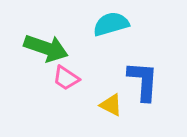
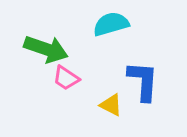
green arrow: moved 1 px down
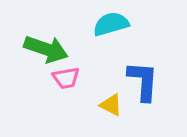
pink trapezoid: rotated 44 degrees counterclockwise
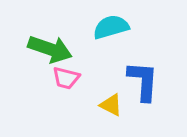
cyan semicircle: moved 3 px down
green arrow: moved 4 px right
pink trapezoid: rotated 24 degrees clockwise
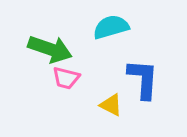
blue L-shape: moved 2 px up
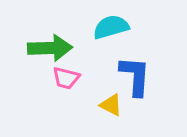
green arrow: moved 1 px up; rotated 21 degrees counterclockwise
blue L-shape: moved 8 px left, 3 px up
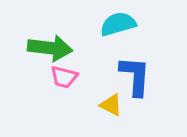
cyan semicircle: moved 7 px right, 3 px up
green arrow: rotated 9 degrees clockwise
pink trapezoid: moved 2 px left, 1 px up
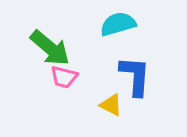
green arrow: rotated 33 degrees clockwise
